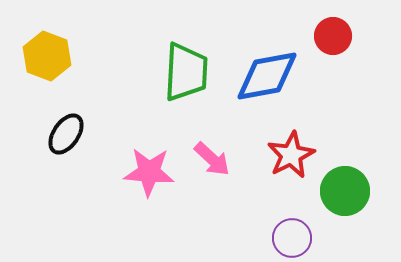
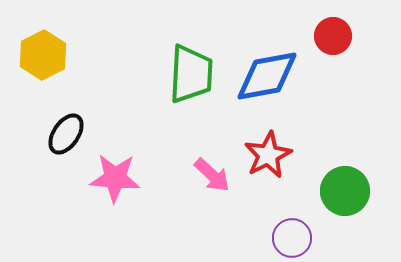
yellow hexagon: moved 4 px left, 1 px up; rotated 12 degrees clockwise
green trapezoid: moved 5 px right, 2 px down
red star: moved 23 px left
pink arrow: moved 16 px down
pink star: moved 34 px left, 6 px down
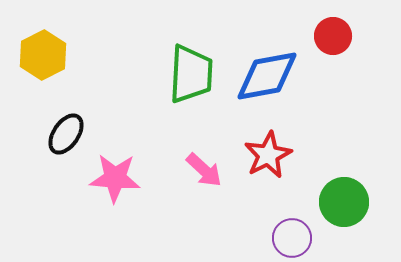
pink arrow: moved 8 px left, 5 px up
green circle: moved 1 px left, 11 px down
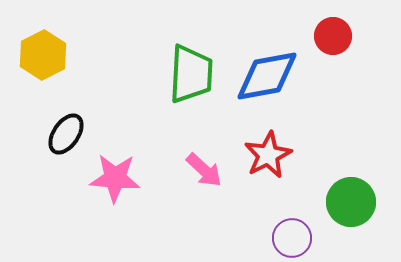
green circle: moved 7 px right
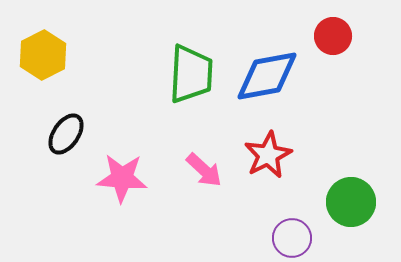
pink star: moved 7 px right
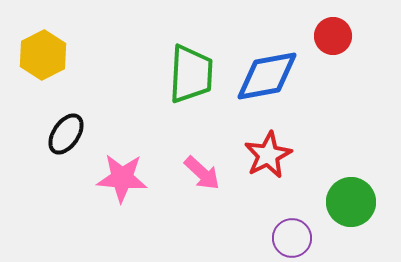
pink arrow: moved 2 px left, 3 px down
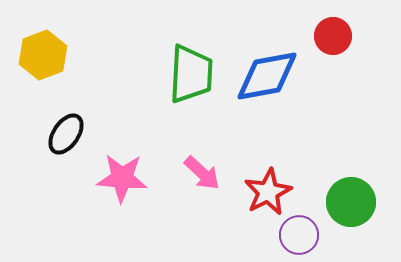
yellow hexagon: rotated 6 degrees clockwise
red star: moved 37 px down
purple circle: moved 7 px right, 3 px up
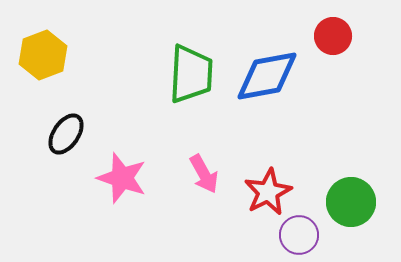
pink arrow: moved 2 px right, 1 px down; rotated 18 degrees clockwise
pink star: rotated 15 degrees clockwise
